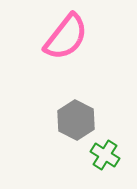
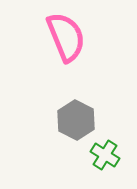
pink semicircle: rotated 60 degrees counterclockwise
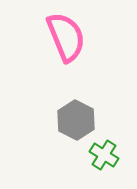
green cross: moved 1 px left
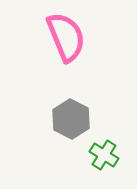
gray hexagon: moved 5 px left, 1 px up
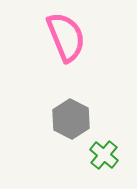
green cross: rotated 8 degrees clockwise
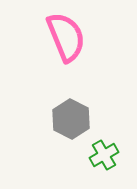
green cross: rotated 20 degrees clockwise
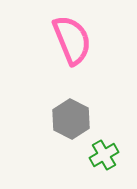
pink semicircle: moved 6 px right, 3 px down
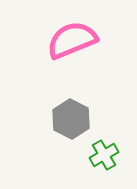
pink semicircle: rotated 90 degrees counterclockwise
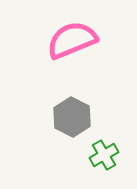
gray hexagon: moved 1 px right, 2 px up
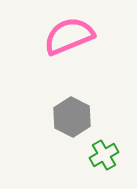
pink semicircle: moved 3 px left, 4 px up
